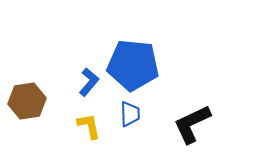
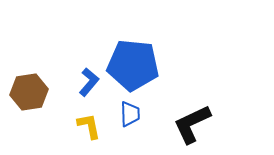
brown hexagon: moved 2 px right, 9 px up
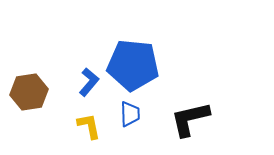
black L-shape: moved 2 px left, 5 px up; rotated 12 degrees clockwise
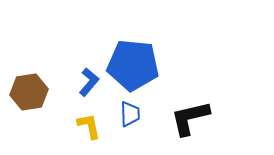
black L-shape: moved 1 px up
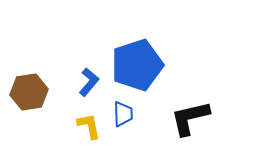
blue pentagon: moved 4 px right; rotated 24 degrees counterclockwise
blue trapezoid: moved 7 px left
